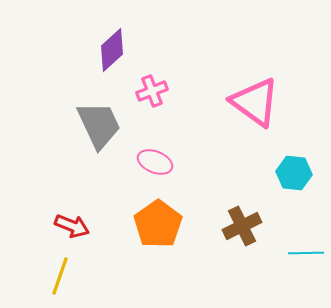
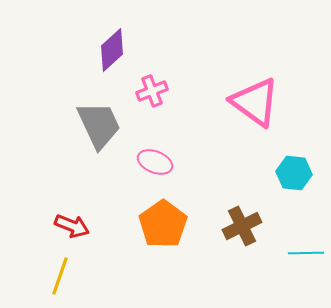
orange pentagon: moved 5 px right
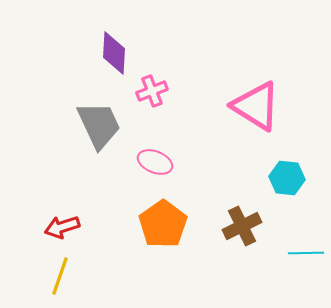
purple diamond: moved 2 px right, 3 px down; rotated 45 degrees counterclockwise
pink triangle: moved 1 px right, 4 px down; rotated 4 degrees counterclockwise
cyan hexagon: moved 7 px left, 5 px down
red arrow: moved 10 px left, 1 px down; rotated 140 degrees clockwise
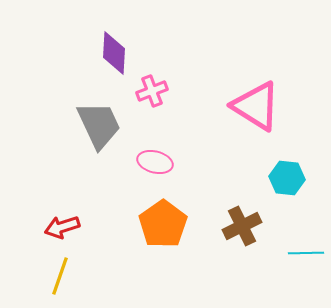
pink ellipse: rotated 8 degrees counterclockwise
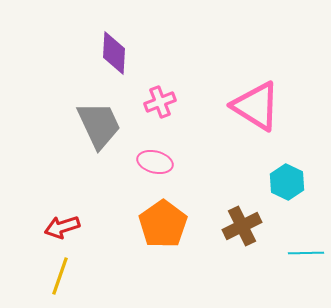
pink cross: moved 8 px right, 11 px down
cyan hexagon: moved 4 px down; rotated 20 degrees clockwise
